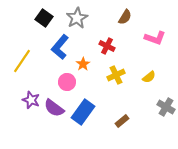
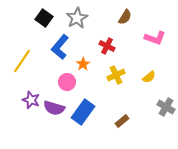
purple semicircle: rotated 20 degrees counterclockwise
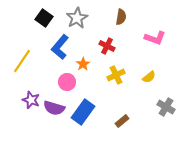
brown semicircle: moved 4 px left; rotated 21 degrees counterclockwise
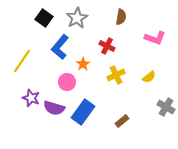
purple star: moved 2 px up
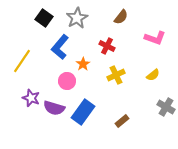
brown semicircle: rotated 28 degrees clockwise
yellow semicircle: moved 4 px right, 2 px up
pink circle: moved 1 px up
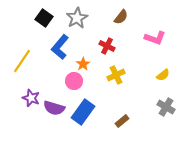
yellow semicircle: moved 10 px right
pink circle: moved 7 px right
